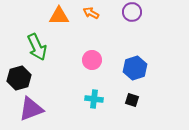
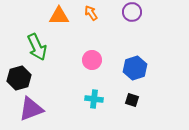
orange arrow: rotated 28 degrees clockwise
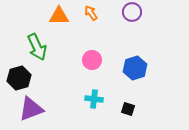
black square: moved 4 px left, 9 px down
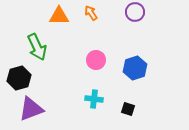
purple circle: moved 3 px right
pink circle: moved 4 px right
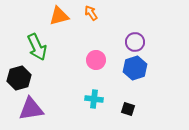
purple circle: moved 30 px down
orange triangle: rotated 15 degrees counterclockwise
purple triangle: rotated 12 degrees clockwise
